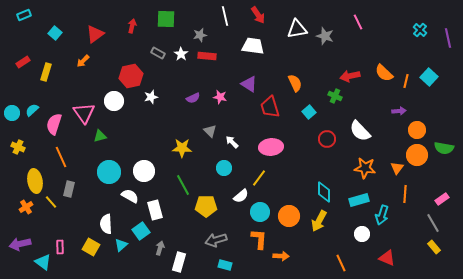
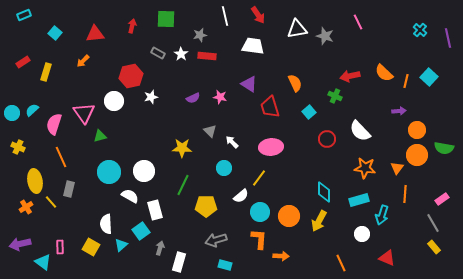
red triangle at (95, 34): rotated 30 degrees clockwise
green line at (183, 185): rotated 55 degrees clockwise
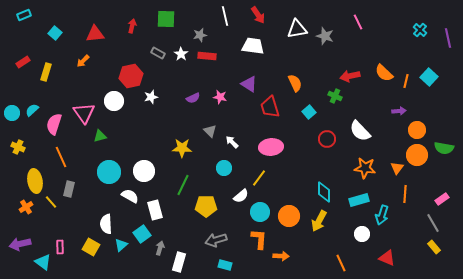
cyan square at (141, 231): moved 1 px right, 3 px down
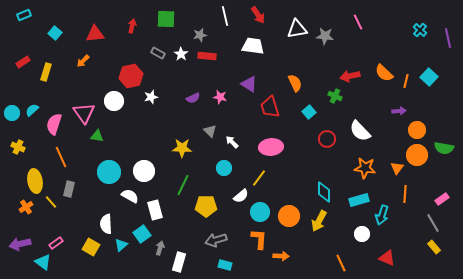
gray star at (325, 36): rotated 12 degrees counterclockwise
green triangle at (100, 136): moved 3 px left; rotated 24 degrees clockwise
pink rectangle at (60, 247): moved 4 px left, 4 px up; rotated 56 degrees clockwise
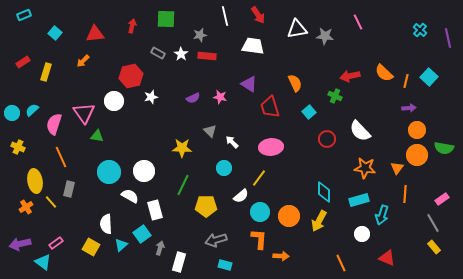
purple arrow at (399, 111): moved 10 px right, 3 px up
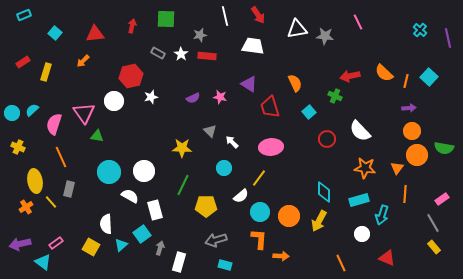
orange circle at (417, 130): moved 5 px left, 1 px down
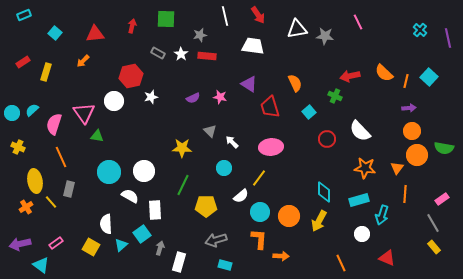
white rectangle at (155, 210): rotated 12 degrees clockwise
cyan triangle at (43, 262): moved 2 px left, 3 px down
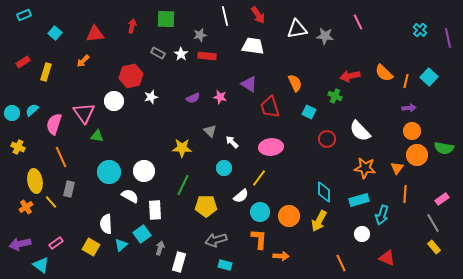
cyan square at (309, 112): rotated 24 degrees counterclockwise
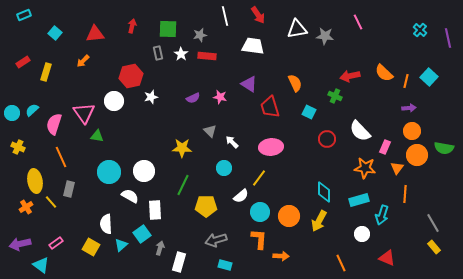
green square at (166, 19): moved 2 px right, 10 px down
gray rectangle at (158, 53): rotated 48 degrees clockwise
pink rectangle at (442, 199): moved 57 px left, 52 px up; rotated 32 degrees counterclockwise
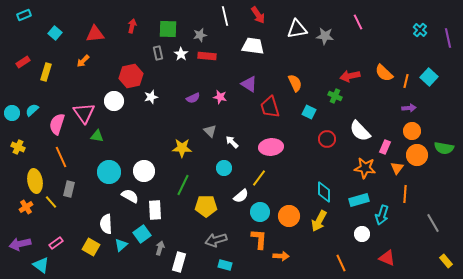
pink semicircle at (54, 124): moved 3 px right
yellow rectangle at (434, 247): moved 12 px right, 14 px down
